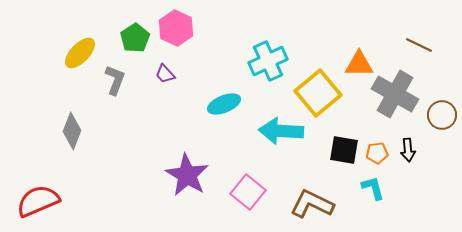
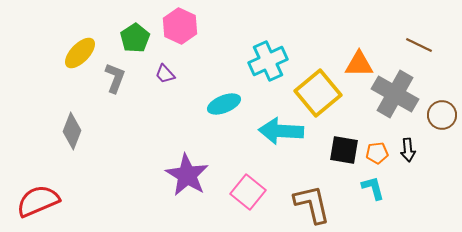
pink hexagon: moved 4 px right, 2 px up
gray L-shape: moved 2 px up
brown L-shape: rotated 51 degrees clockwise
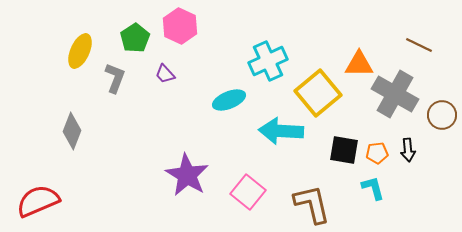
yellow ellipse: moved 2 px up; rotated 20 degrees counterclockwise
cyan ellipse: moved 5 px right, 4 px up
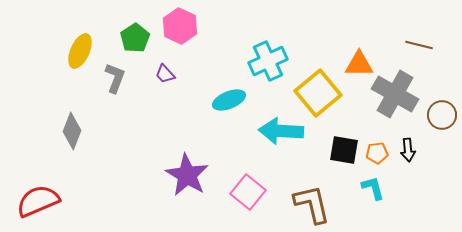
brown line: rotated 12 degrees counterclockwise
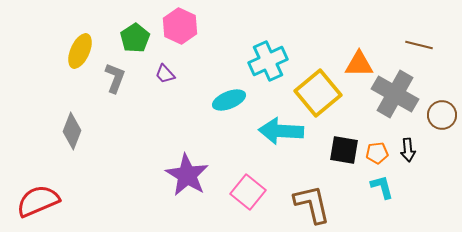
cyan L-shape: moved 9 px right, 1 px up
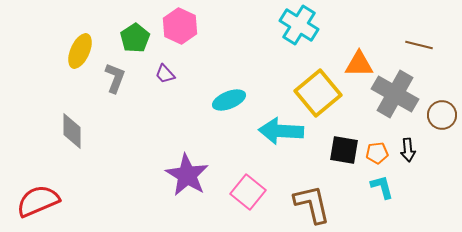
cyan cross: moved 31 px right, 36 px up; rotated 33 degrees counterclockwise
gray diamond: rotated 21 degrees counterclockwise
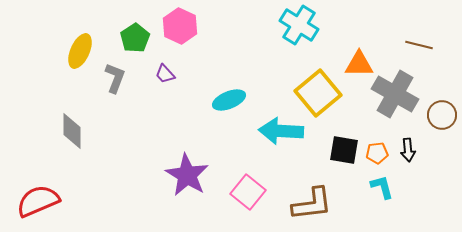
brown L-shape: rotated 96 degrees clockwise
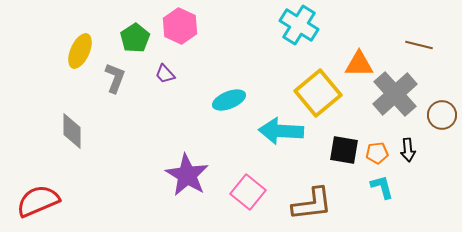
gray cross: rotated 18 degrees clockwise
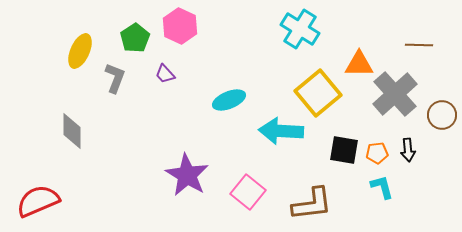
cyan cross: moved 1 px right, 4 px down
brown line: rotated 12 degrees counterclockwise
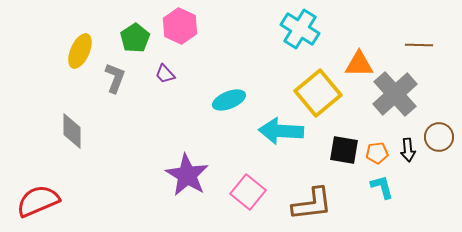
brown circle: moved 3 px left, 22 px down
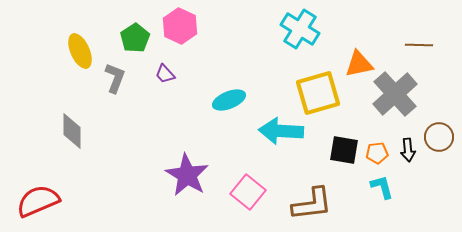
yellow ellipse: rotated 48 degrees counterclockwise
orange triangle: rotated 12 degrees counterclockwise
yellow square: rotated 24 degrees clockwise
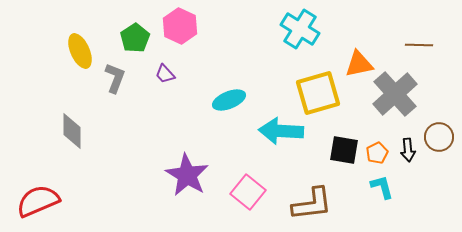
orange pentagon: rotated 20 degrees counterclockwise
